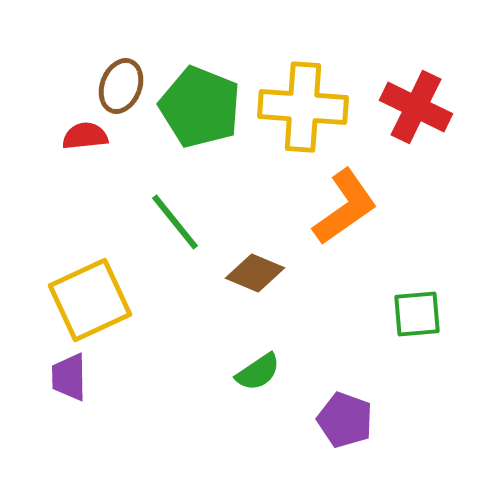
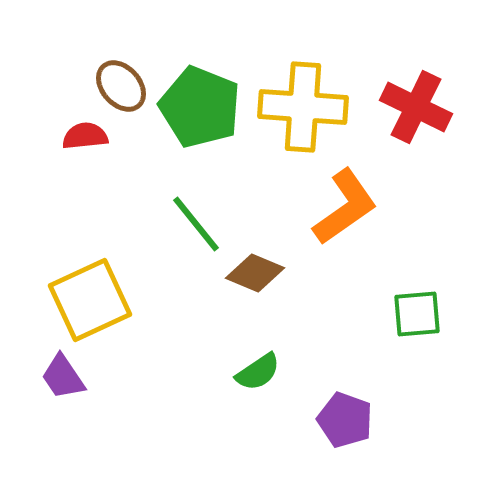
brown ellipse: rotated 62 degrees counterclockwise
green line: moved 21 px right, 2 px down
purple trapezoid: moved 6 px left; rotated 33 degrees counterclockwise
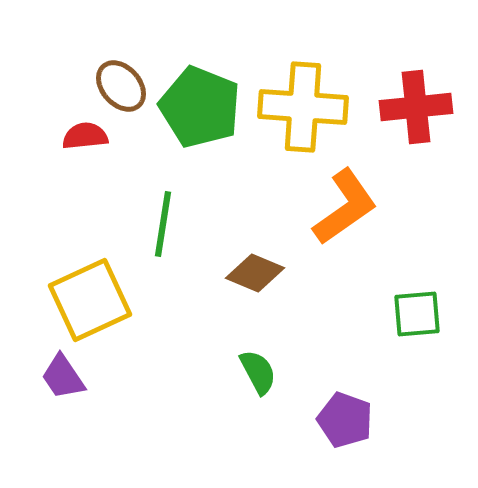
red cross: rotated 32 degrees counterclockwise
green line: moved 33 px left; rotated 48 degrees clockwise
green semicircle: rotated 84 degrees counterclockwise
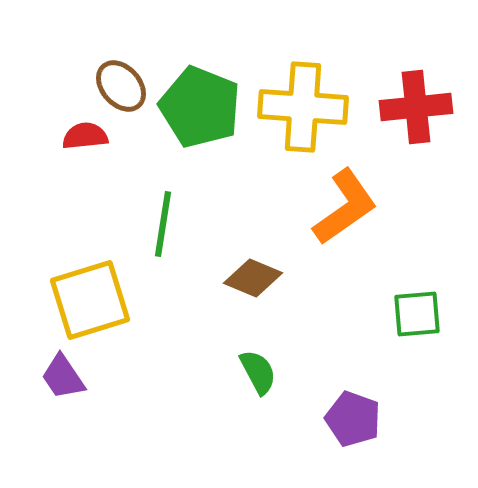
brown diamond: moved 2 px left, 5 px down
yellow square: rotated 8 degrees clockwise
purple pentagon: moved 8 px right, 1 px up
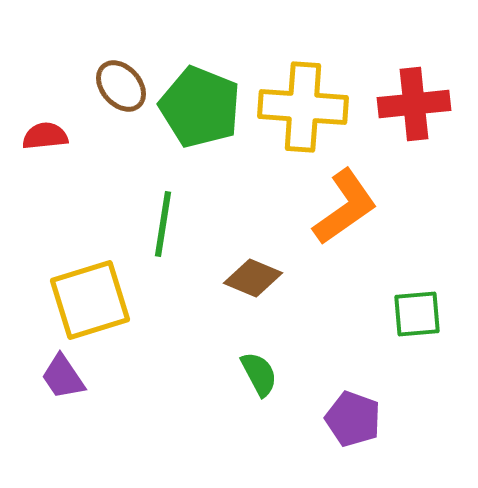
red cross: moved 2 px left, 3 px up
red semicircle: moved 40 px left
green semicircle: moved 1 px right, 2 px down
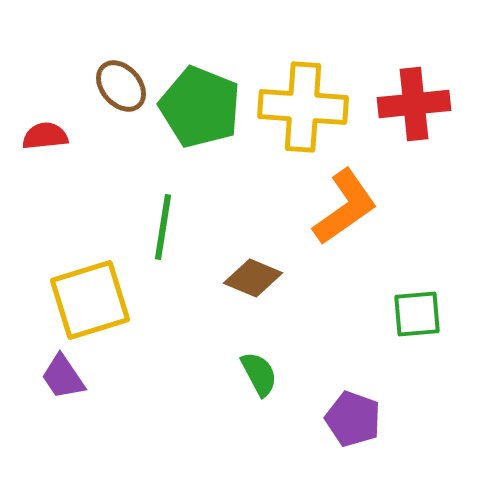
green line: moved 3 px down
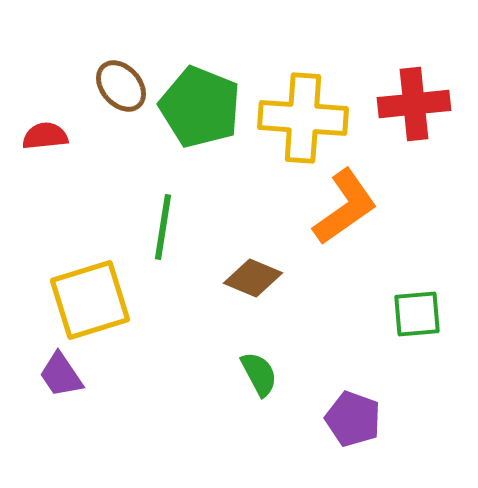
yellow cross: moved 11 px down
purple trapezoid: moved 2 px left, 2 px up
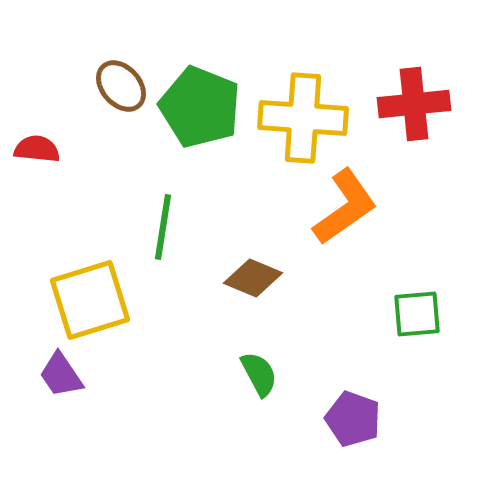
red semicircle: moved 8 px left, 13 px down; rotated 12 degrees clockwise
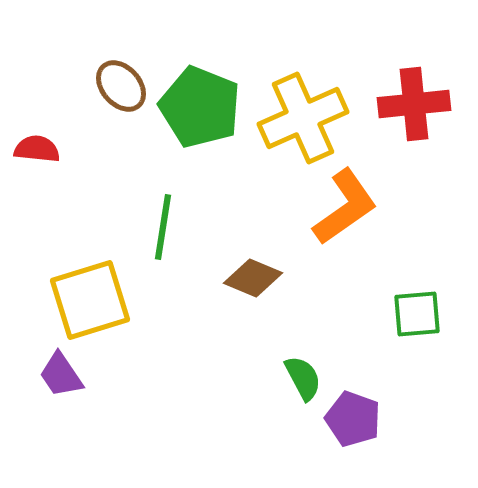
yellow cross: rotated 28 degrees counterclockwise
green semicircle: moved 44 px right, 4 px down
